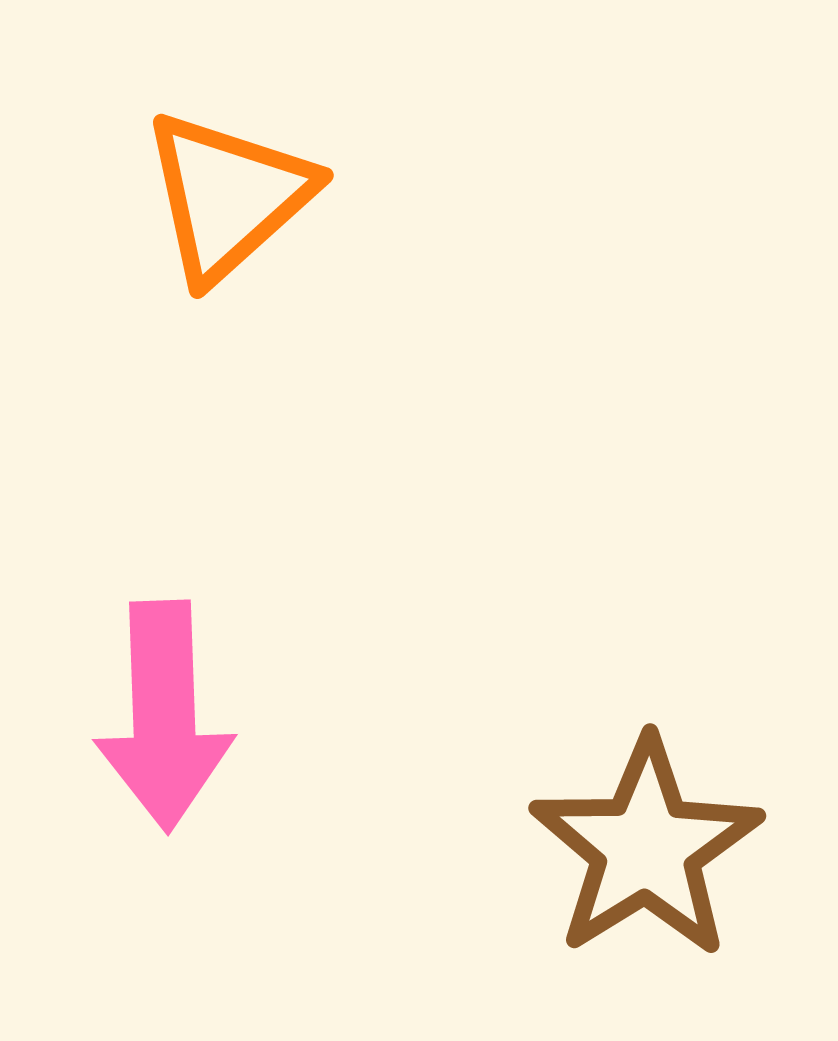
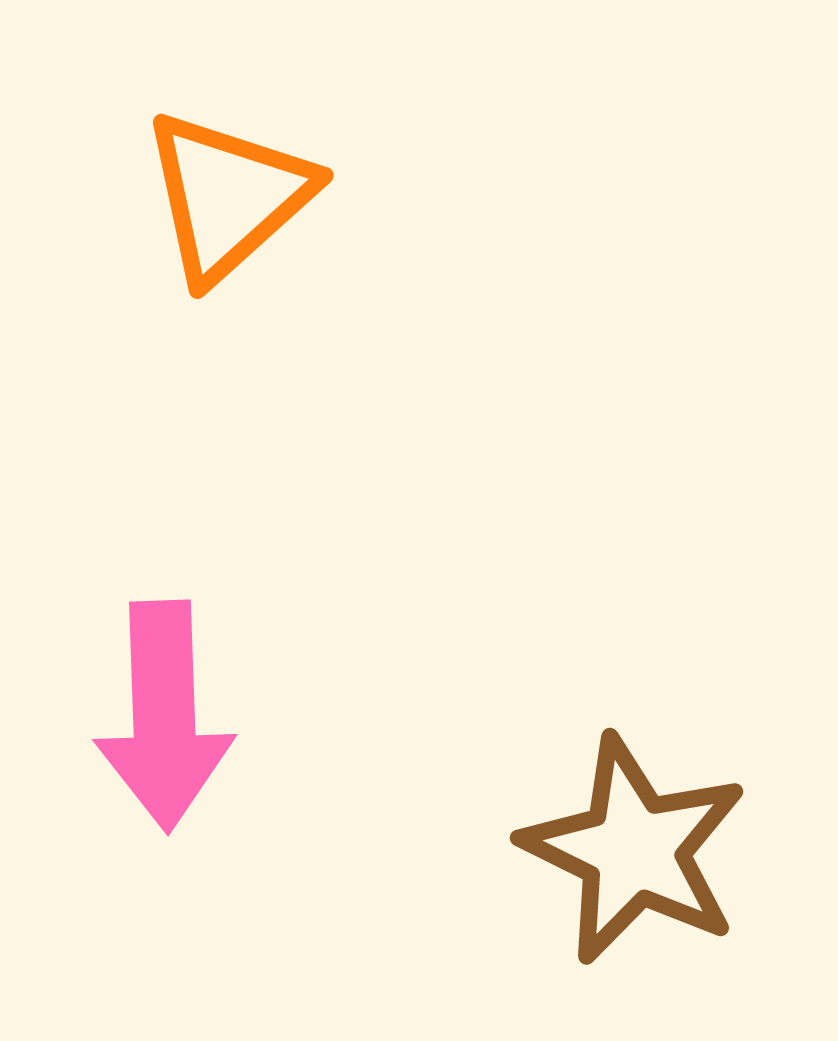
brown star: moved 12 px left, 2 px down; rotated 14 degrees counterclockwise
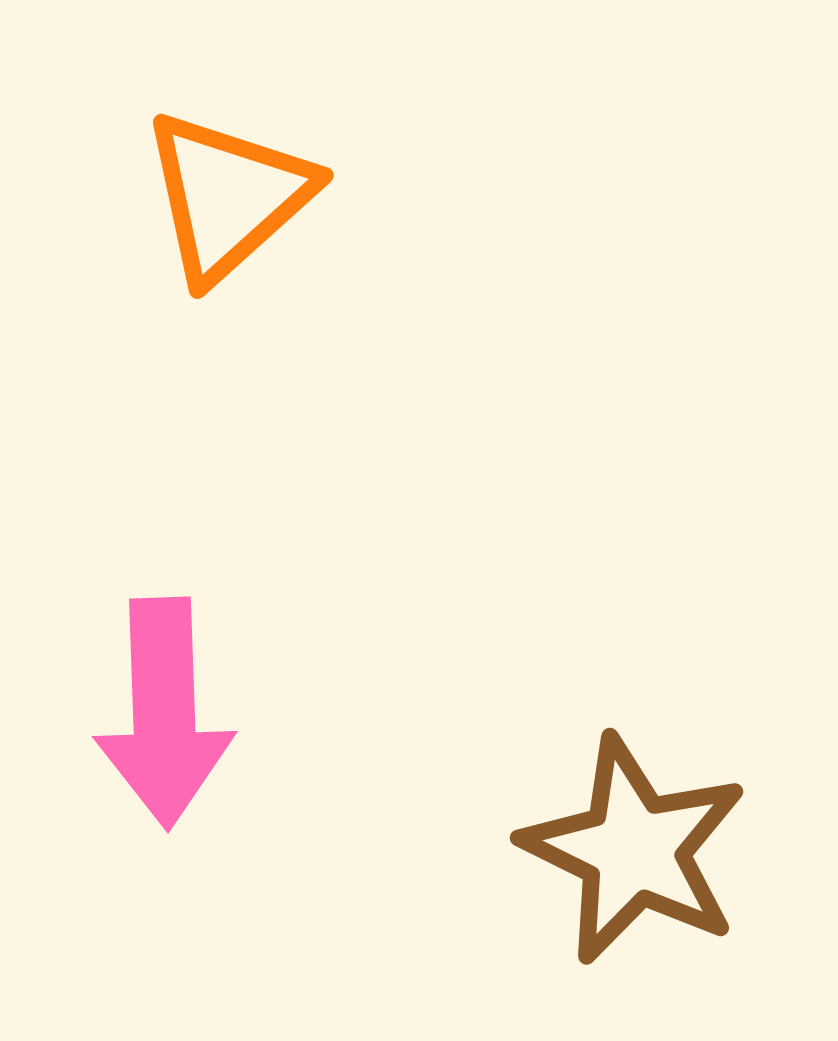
pink arrow: moved 3 px up
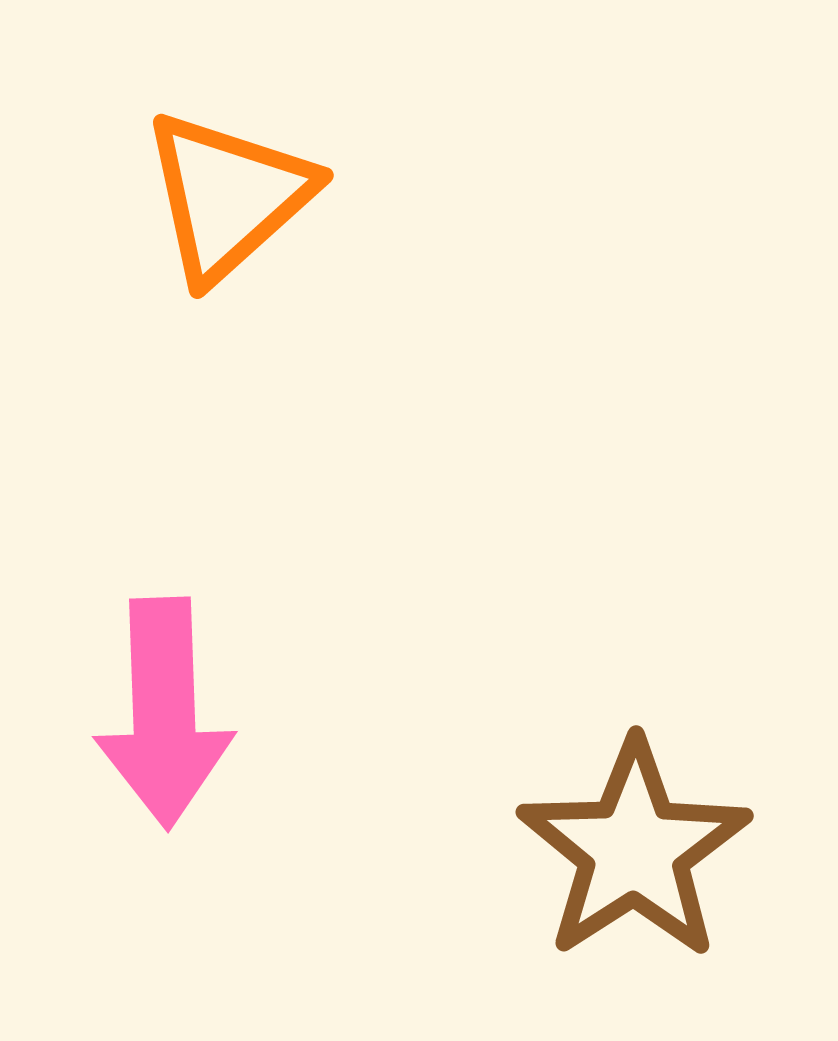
brown star: rotated 13 degrees clockwise
